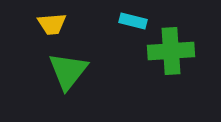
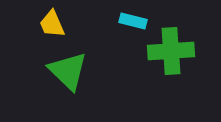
yellow trapezoid: rotated 72 degrees clockwise
green triangle: rotated 24 degrees counterclockwise
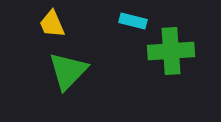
green triangle: rotated 30 degrees clockwise
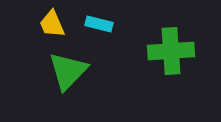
cyan rectangle: moved 34 px left, 3 px down
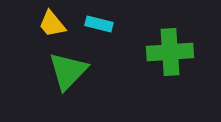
yellow trapezoid: rotated 16 degrees counterclockwise
green cross: moved 1 px left, 1 px down
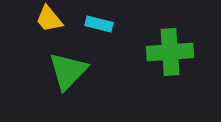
yellow trapezoid: moved 3 px left, 5 px up
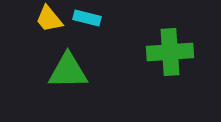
cyan rectangle: moved 12 px left, 6 px up
green triangle: rotated 45 degrees clockwise
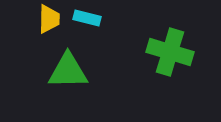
yellow trapezoid: rotated 140 degrees counterclockwise
green cross: rotated 21 degrees clockwise
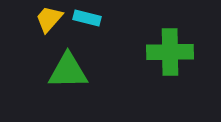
yellow trapezoid: rotated 140 degrees counterclockwise
green cross: rotated 18 degrees counterclockwise
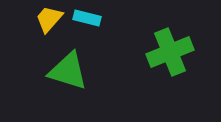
green cross: rotated 21 degrees counterclockwise
green triangle: rotated 18 degrees clockwise
